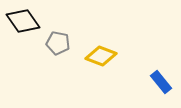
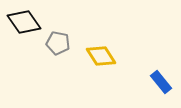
black diamond: moved 1 px right, 1 px down
yellow diamond: rotated 36 degrees clockwise
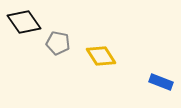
blue rectangle: rotated 30 degrees counterclockwise
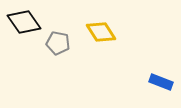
yellow diamond: moved 24 px up
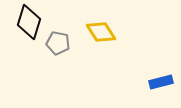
black diamond: moved 5 px right; rotated 52 degrees clockwise
blue rectangle: rotated 35 degrees counterclockwise
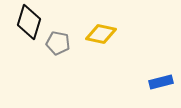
yellow diamond: moved 2 px down; rotated 44 degrees counterclockwise
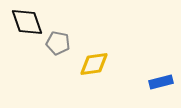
black diamond: moved 2 px left; rotated 36 degrees counterclockwise
yellow diamond: moved 7 px left, 30 px down; rotated 20 degrees counterclockwise
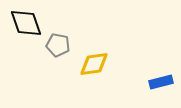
black diamond: moved 1 px left, 1 px down
gray pentagon: moved 2 px down
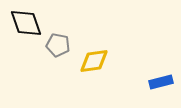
yellow diamond: moved 3 px up
